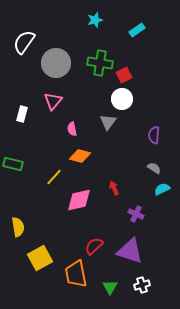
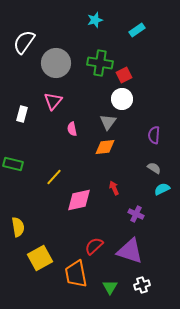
orange diamond: moved 25 px right, 9 px up; rotated 20 degrees counterclockwise
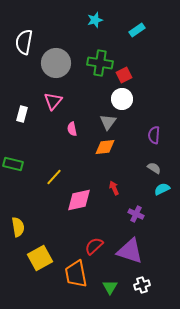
white semicircle: rotated 25 degrees counterclockwise
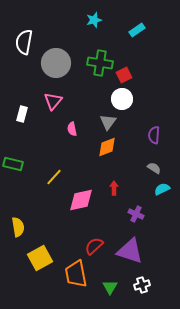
cyan star: moved 1 px left
orange diamond: moved 2 px right; rotated 15 degrees counterclockwise
red arrow: rotated 24 degrees clockwise
pink diamond: moved 2 px right
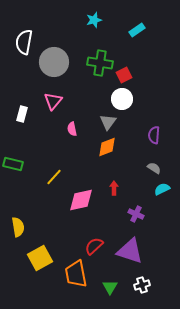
gray circle: moved 2 px left, 1 px up
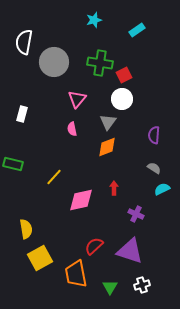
pink triangle: moved 24 px right, 2 px up
yellow semicircle: moved 8 px right, 2 px down
